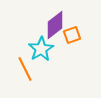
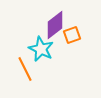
cyan star: rotated 15 degrees counterclockwise
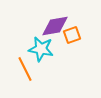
purple diamond: moved 1 px down; rotated 28 degrees clockwise
cyan star: rotated 15 degrees counterclockwise
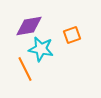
purple diamond: moved 26 px left
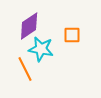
purple diamond: rotated 24 degrees counterclockwise
orange square: rotated 18 degrees clockwise
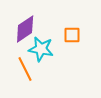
purple diamond: moved 4 px left, 3 px down
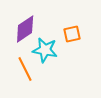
orange square: moved 1 px up; rotated 12 degrees counterclockwise
cyan star: moved 4 px right, 1 px down
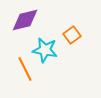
purple diamond: moved 9 px up; rotated 20 degrees clockwise
orange square: moved 1 px down; rotated 24 degrees counterclockwise
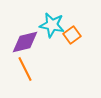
purple diamond: moved 22 px down
cyan star: moved 7 px right, 25 px up
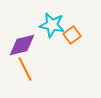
purple diamond: moved 3 px left, 3 px down
